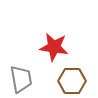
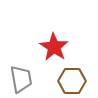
red star: rotated 24 degrees clockwise
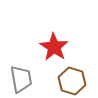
brown hexagon: rotated 16 degrees clockwise
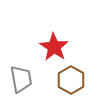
brown hexagon: moved 1 px left, 1 px up; rotated 12 degrees clockwise
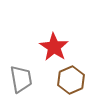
brown hexagon: rotated 8 degrees clockwise
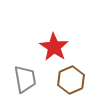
gray trapezoid: moved 4 px right
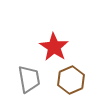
gray trapezoid: moved 4 px right
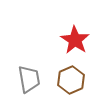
red star: moved 21 px right, 7 px up
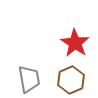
red star: moved 3 px down
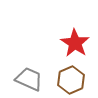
gray trapezoid: rotated 56 degrees counterclockwise
